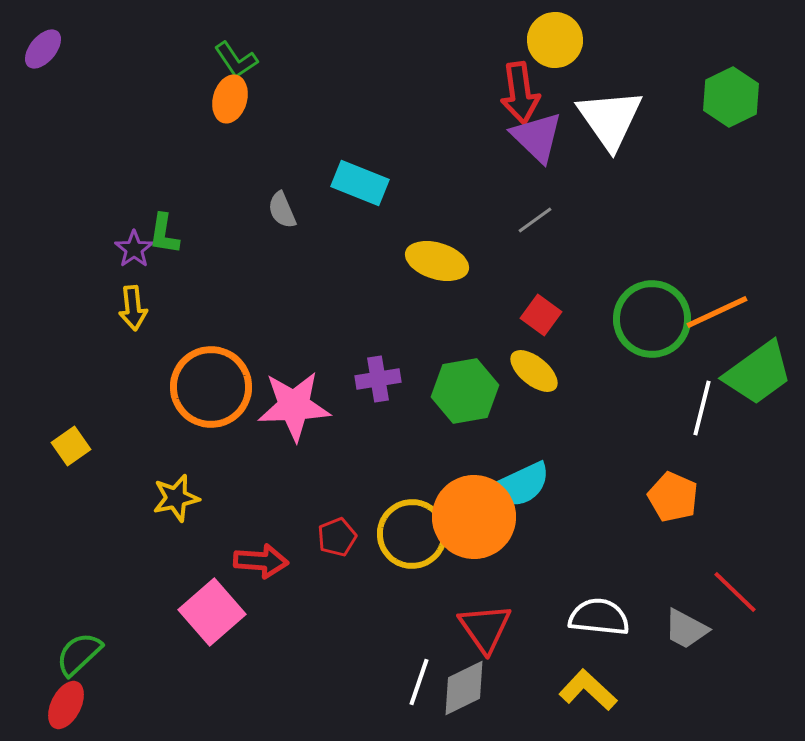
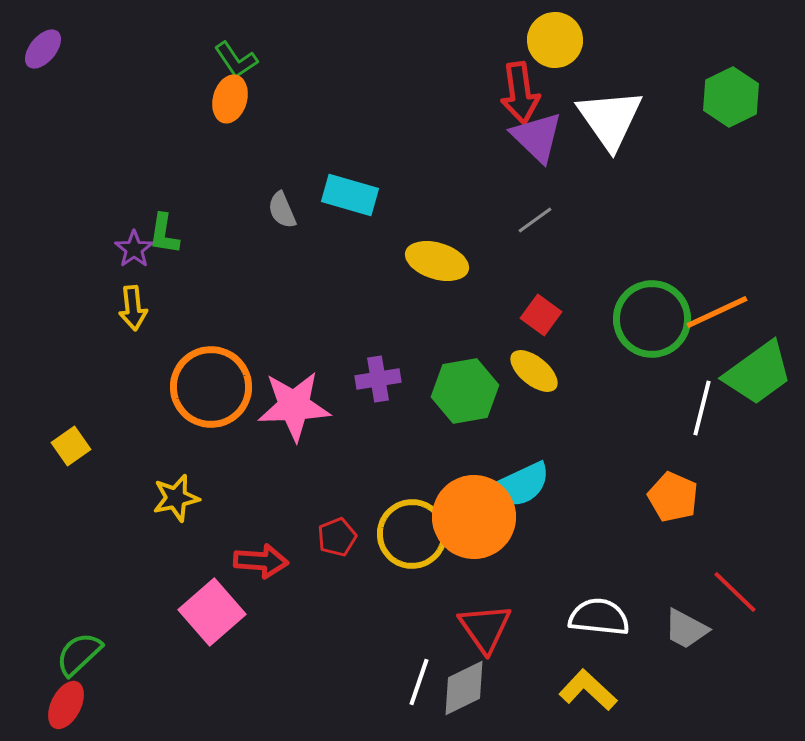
cyan rectangle at (360, 183): moved 10 px left, 12 px down; rotated 6 degrees counterclockwise
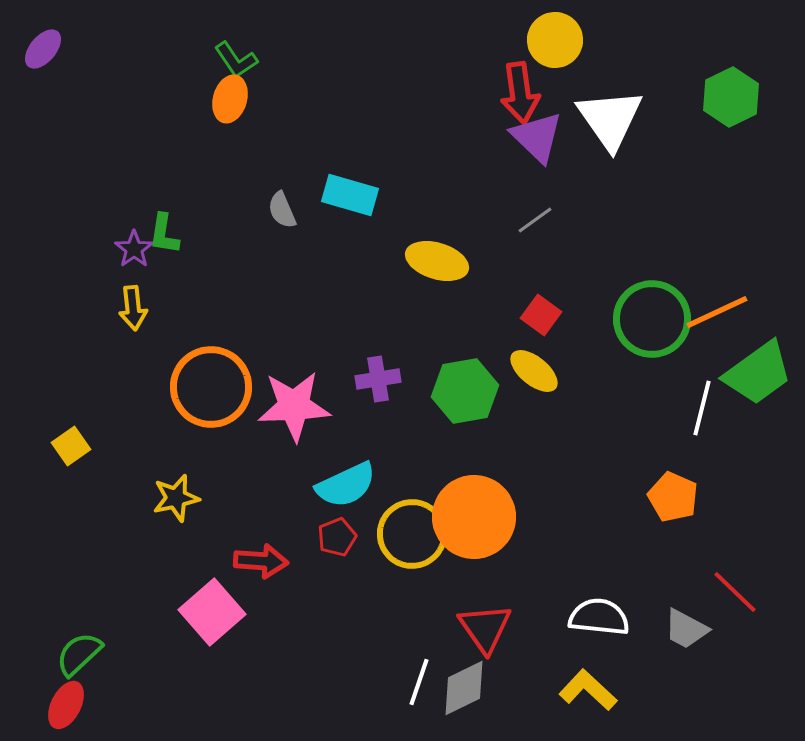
cyan semicircle at (520, 485): moved 174 px left
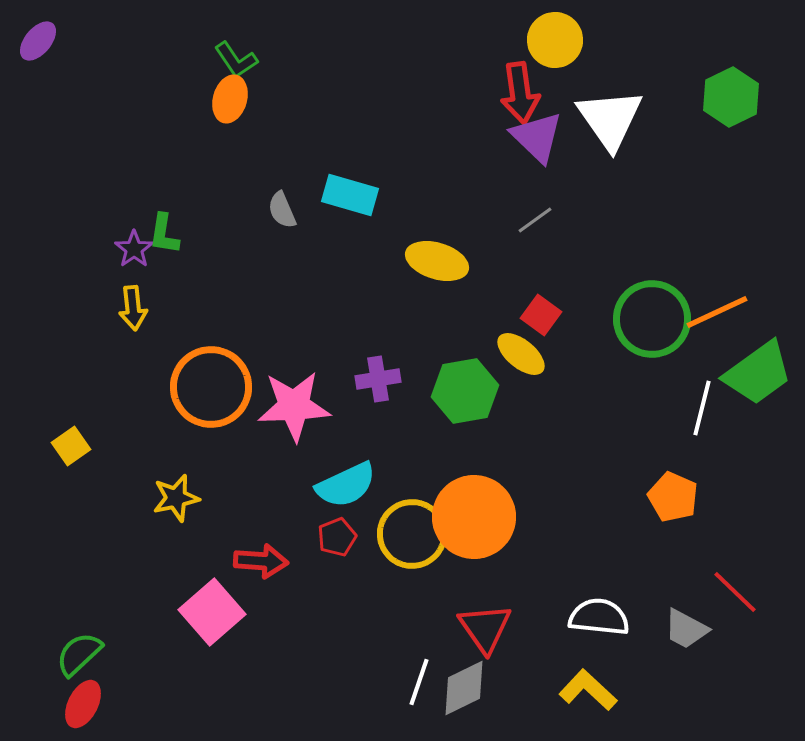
purple ellipse at (43, 49): moved 5 px left, 8 px up
yellow ellipse at (534, 371): moved 13 px left, 17 px up
red ellipse at (66, 705): moved 17 px right, 1 px up
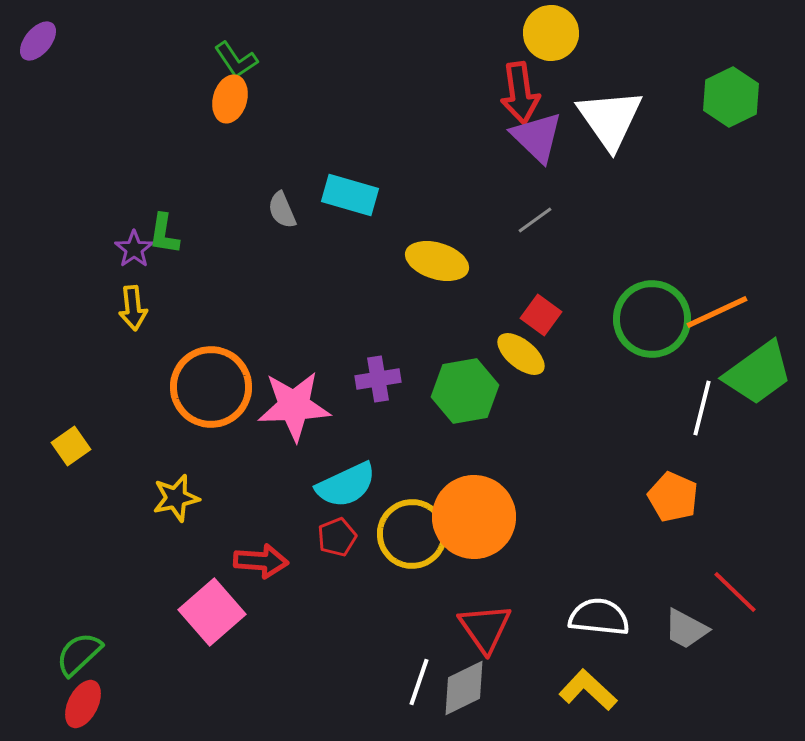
yellow circle at (555, 40): moved 4 px left, 7 px up
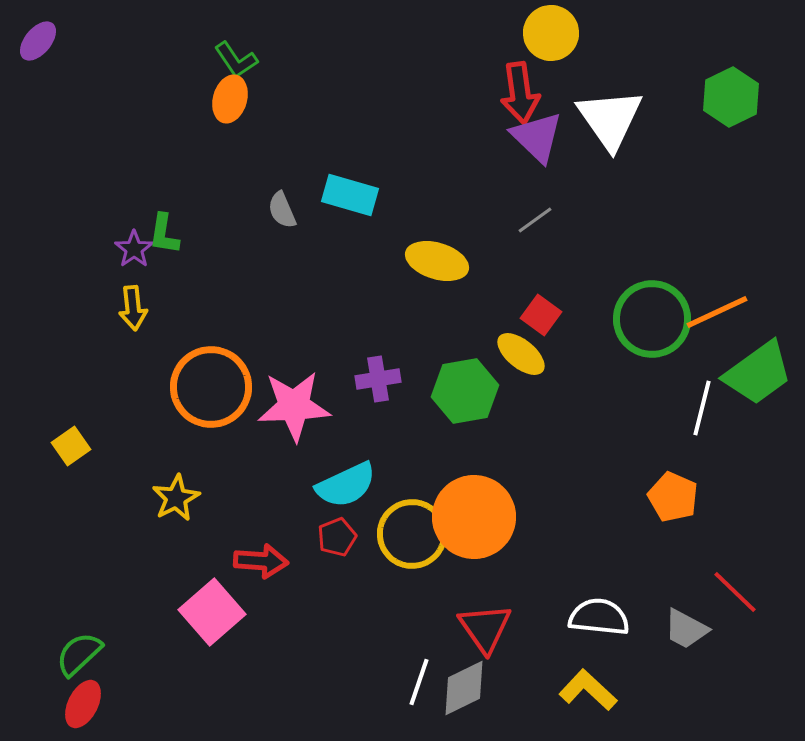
yellow star at (176, 498): rotated 15 degrees counterclockwise
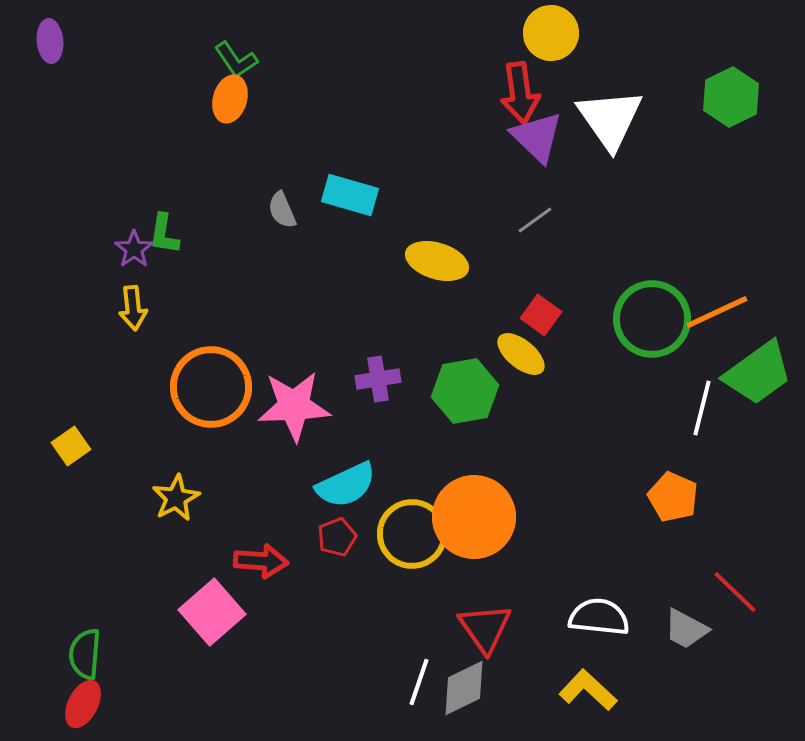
purple ellipse at (38, 41): moved 12 px right; rotated 45 degrees counterclockwise
green semicircle at (79, 654): moved 6 px right; rotated 42 degrees counterclockwise
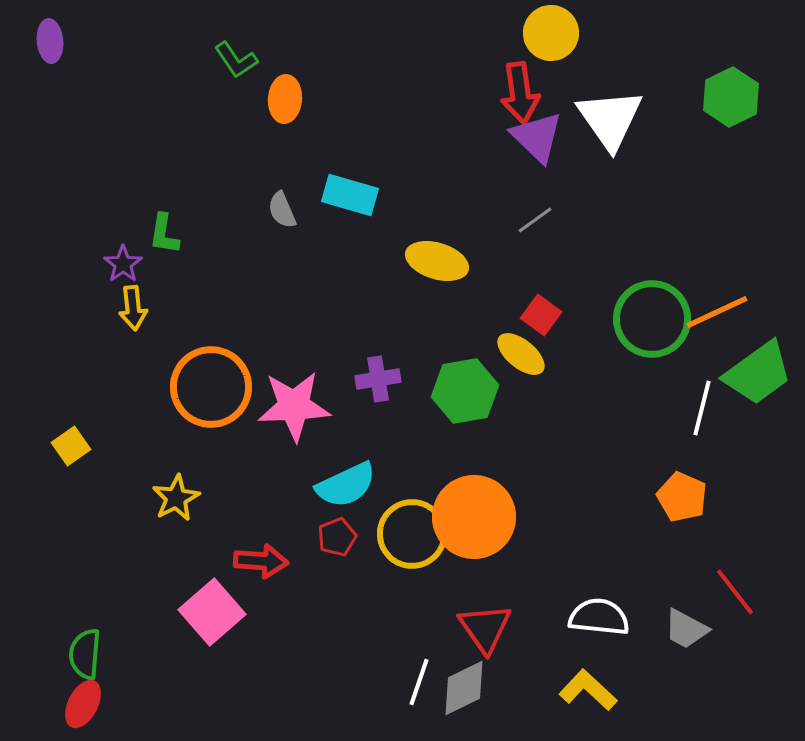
orange ellipse at (230, 99): moved 55 px right; rotated 12 degrees counterclockwise
purple star at (134, 249): moved 11 px left, 15 px down
orange pentagon at (673, 497): moved 9 px right
red line at (735, 592): rotated 8 degrees clockwise
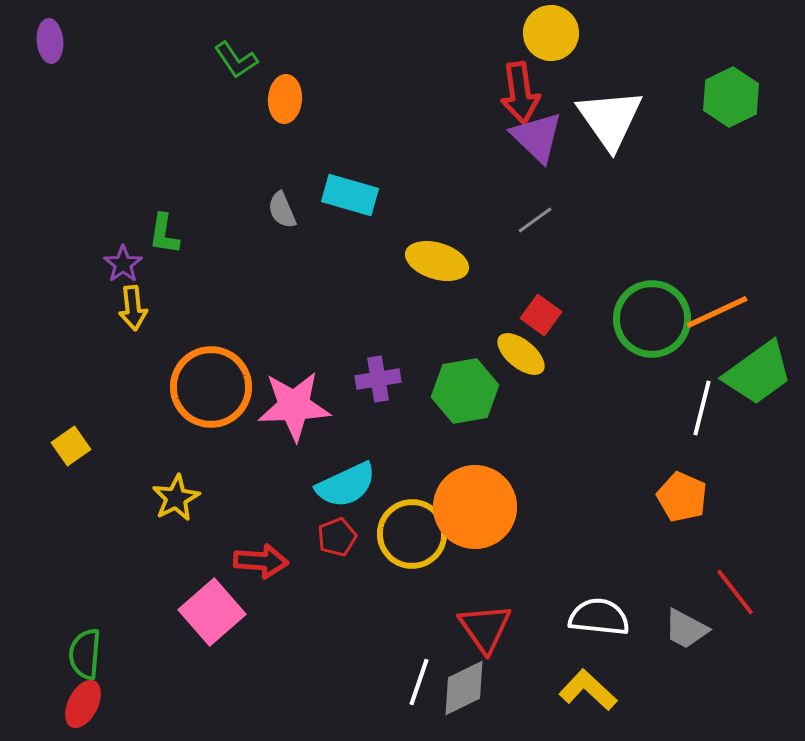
orange circle at (474, 517): moved 1 px right, 10 px up
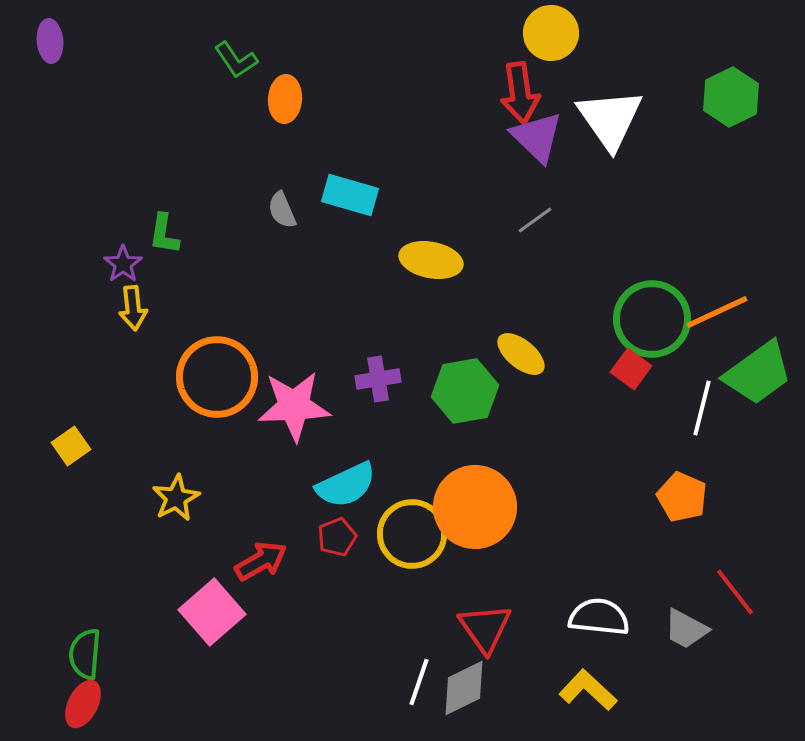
yellow ellipse at (437, 261): moved 6 px left, 1 px up; rotated 6 degrees counterclockwise
red square at (541, 315): moved 90 px right, 54 px down
orange circle at (211, 387): moved 6 px right, 10 px up
red arrow at (261, 561): rotated 34 degrees counterclockwise
